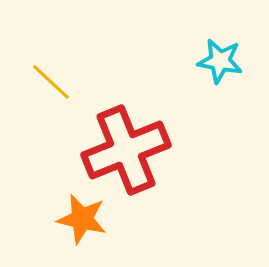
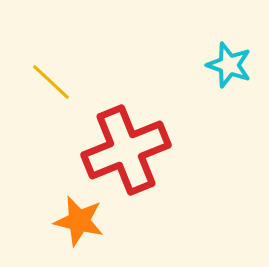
cyan star: moved 9 px right, 4 px down; rotated 9 degrees clockwise
orange star: moved 3 px left, 2 px down
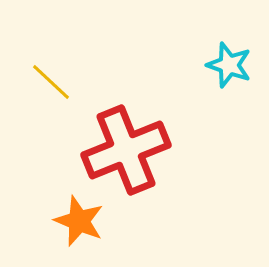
orange star: rotated 9 degrees clockwise
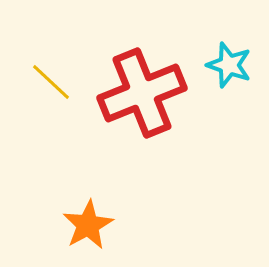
red cross: moved 16 px right, 57 px up
orange star: moved 9 px right, 4 px down; rotated 21 degrees clockwise
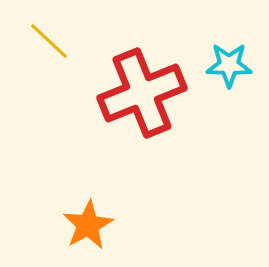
cyan star: rotated 18 degrees counterclockwise
yellow line: moved 2 px left, 41 px up
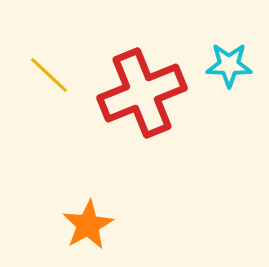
yellow line: moved 34 px down
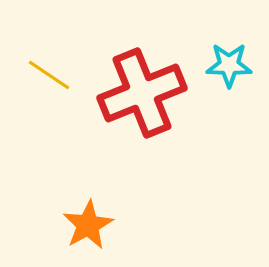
yellow line: rotated 9 degrees counterclockwise
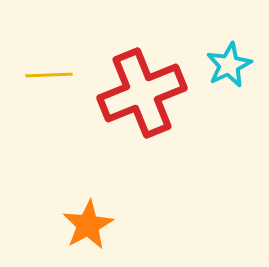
cyan star: rotated 27 degrees counterclockwise
yellow line: rotated 36 degrees counterclockwise
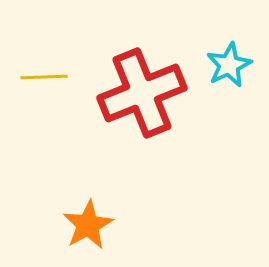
yellow line: moved 5 px left, 2 px down
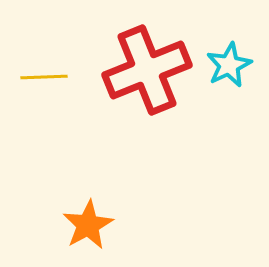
red cross: moved 5 px right, 23 px up
